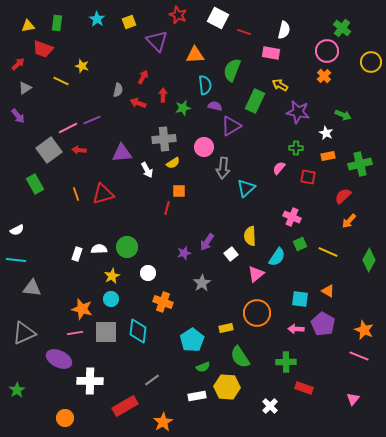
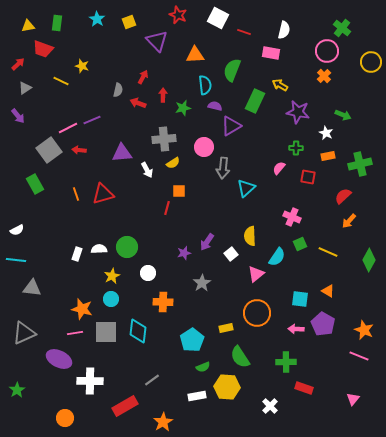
orange cross at (163, 302): rotated 18 degrees counterclockwise
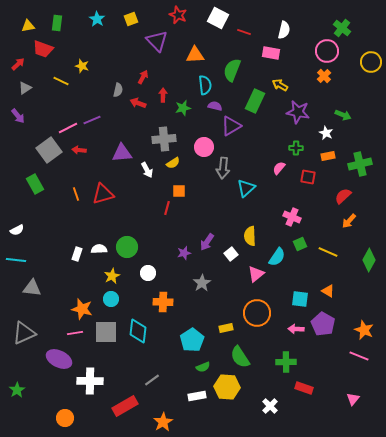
yellow square at (129, 22): moved 2 px right, 3 px up
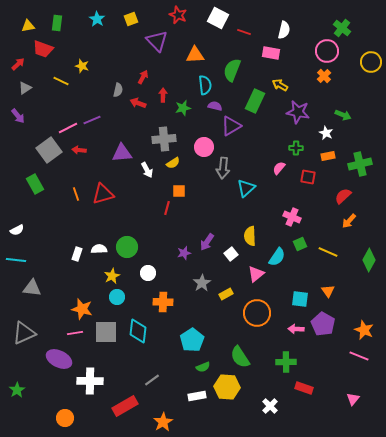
orange triangle at (328, 291): rotated 24 degrees clockwise
cyan circle at (111, 299): moved 6 px right, 2 px up
yellow rectangle at (226, 328): moved 34 px up; rotated 16 degrees counterclockwise
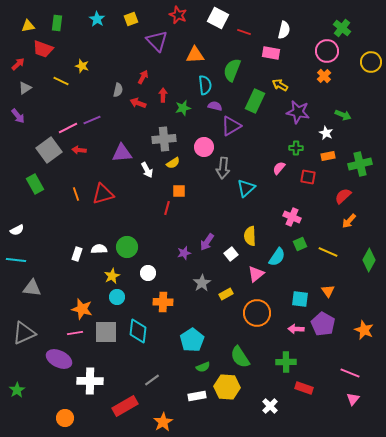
pink line at (359, 356): moved 9 px left, 17 px down
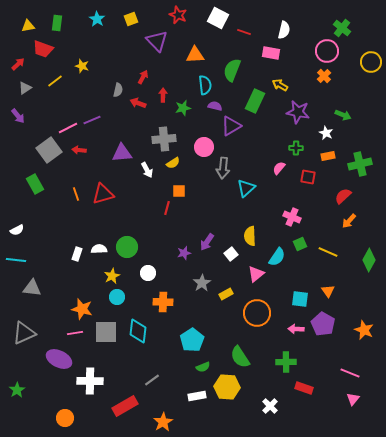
yellow line at (61, 81): moved 6 px left; rotated 63 degrees counterclockwise
